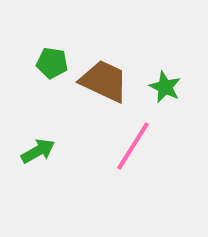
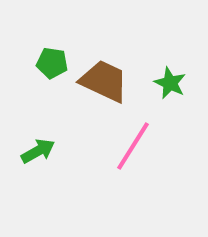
green star: moved 5 px right, 4 px up
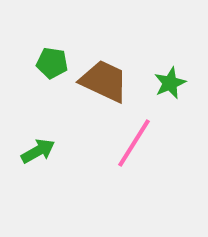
green star: rotated 24 degrees clockwise
pink line: moved 1 px right, 3 px up
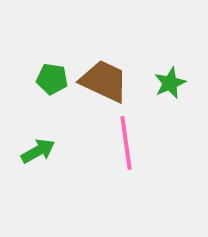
green pentagon: moved 16 px down
pink line: moved 8 px left; rotated 40 degrees counterclockwise
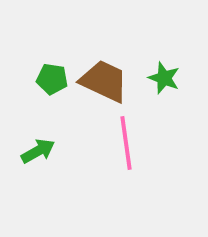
green star: moved 6 px left, 5 px up; rotated 28 degrees counterclockwise
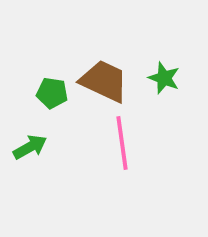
green pentagon: moved 14 px down
pink line: moved 4 px left
green arrow: moved 8 px left, 4 px up
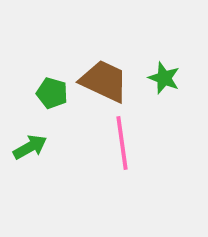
green pentagon: rotated 8 degrees clockwise
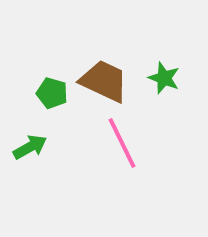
pink line: rotated 18 degrees counterclockwise
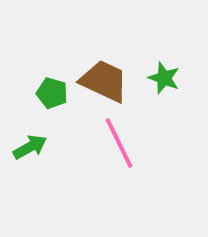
pink line: moved 3 px left
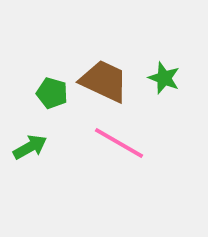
pink line: rotated 34 degrees counterclockwise
